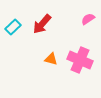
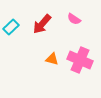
pink semicircle: moved 14 px left; rotated 112 degrees counterclockwise
cyan rectangle: moved 2 px left
orange triangle: moved 1 px right
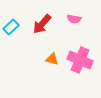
pink semicircle: rotated 24 degrees counterclockwise
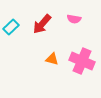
pink cross: moved 2 px right, 1 px down
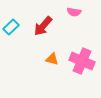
pink semicircle: moved 7 px up
red arrow: moved 1 px right, 2 px down
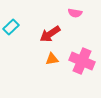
pink semicircle: moved 1 px right, 1 px down
red arrow: moved 7 px right, 8 px down; rotated 15 degrees clockwise
orange triangle: rotated 24 degrees counterclockwise
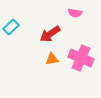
pink cross: moved 1 px left, 3 px up
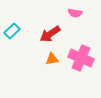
cyan rectangle: moved 1 px right, 4 px down
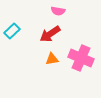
pink semicircle: moved 17 px left, 2 px up
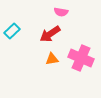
pink semicircle: moved 3 px right, 1 px down
